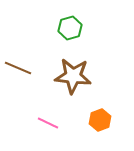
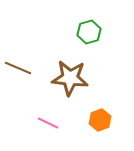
green hexagon: moved 19 px right, 4 px down
brown star: moved 3 px left, 2 px down
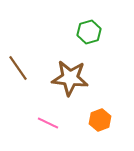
brown line: rotated 32 degrees clockwise
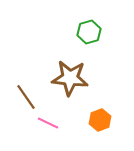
brown line: moved 8 px right, 29 px down
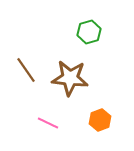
brown line: moved 27 px up
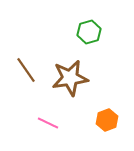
brown star: rotated 15 degrees counterclockwise
orange hexagon: moved 7 px right
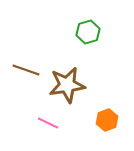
green hexagon: moved 1 px left
brown line: rotated 36 degrees counterclockwise
brown star: moved 3 px left, 7 px down
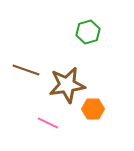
orange hexagon: moved 14 px left, 11 px up; rotated 20 degrees clockwise
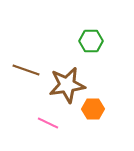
green hexagon: moved 3 px right, 9 px down; rotated 15 degrees clockwise
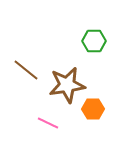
green hexagon: moved 3 px right
brown line: rotated 20 degrees clockwise
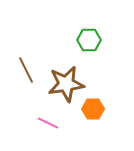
green hexagon: moved 5 px left, 1 px up
brown line: rotated 24 degrees clockwise
brown star: moved 1 px left, 1 px up
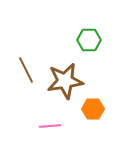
brown star: moved 1 px left, 3 px up
pink line: moved 2 px right, 3 px down; rotated 30 degrees counterclockwise
